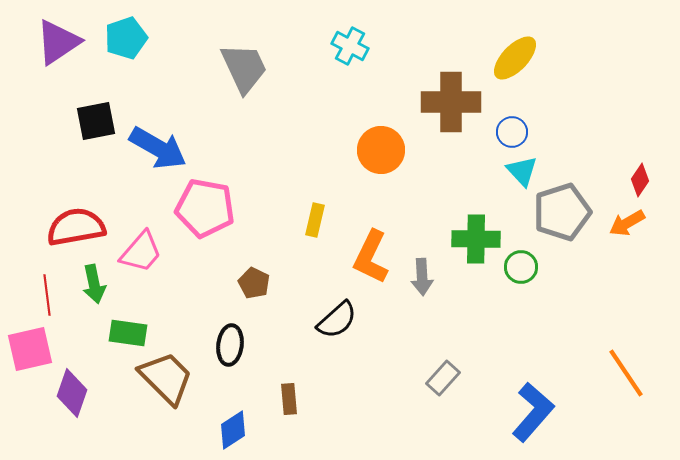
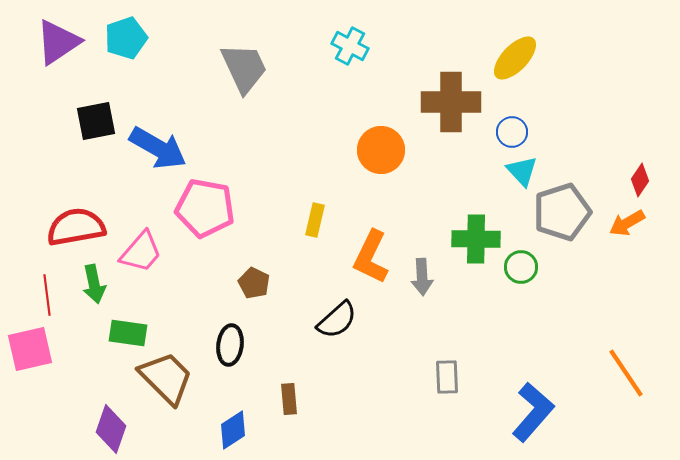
gray rectangle: moved 4 px right, 1 px up; rotated 44 degrees counterclockwise
purple diamond: moved 39 px right, 36 px down
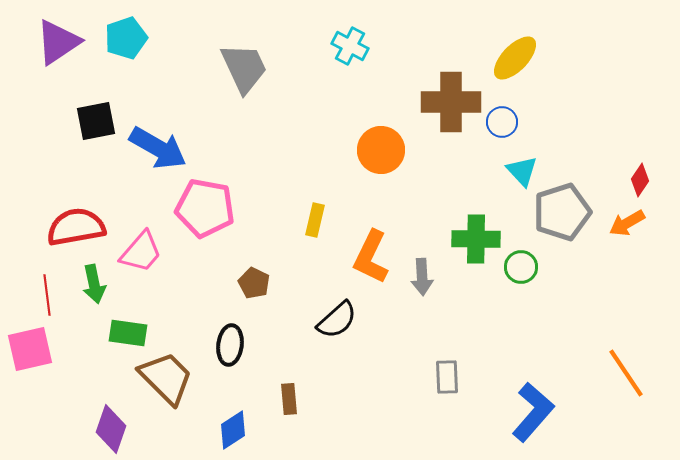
blue circle: moved 10 px left, 10 px up
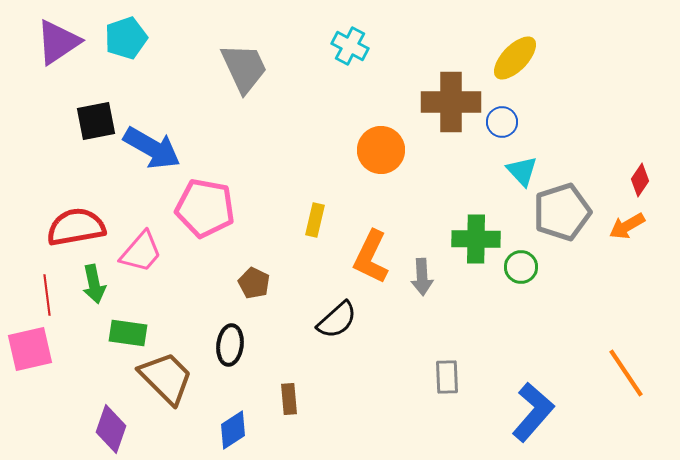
blue arrow: moved 6 px left
orange arrow: moved 3 px down
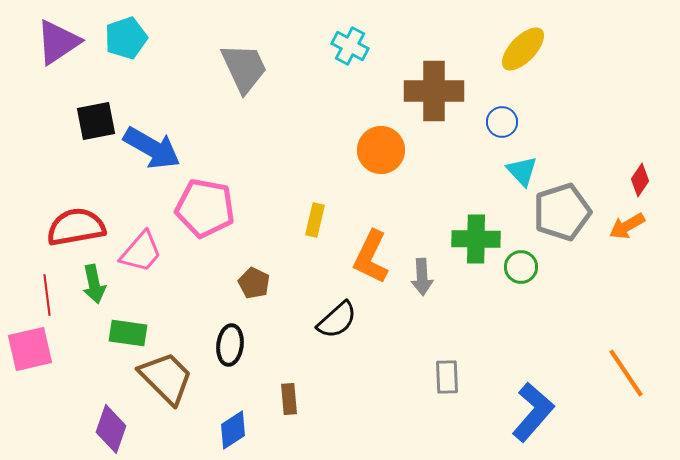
yellow ellipse: moved 8 px right, 9 px up
brown cross: moved 17 px left, 11 px up
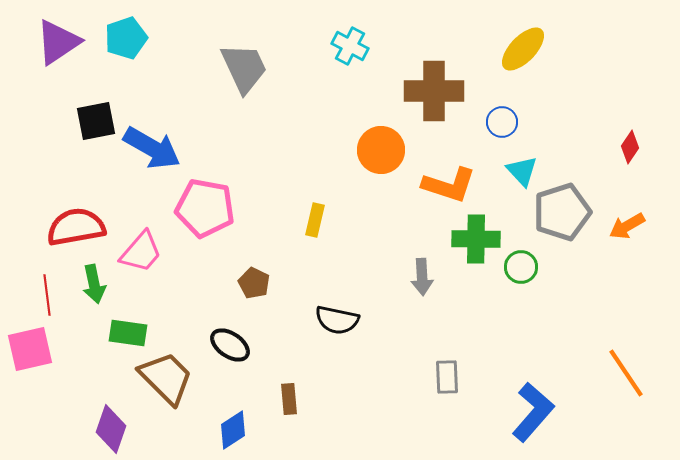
red diamond: moved 10 px left, 33 px up
orange L-shape: moved 78 px right, 72 px up; rotated 98 degrees counterclockwise
black semicircle: rotated 54 degrees clockwise
black ellipse: rotated 63 degrees counterclockwise
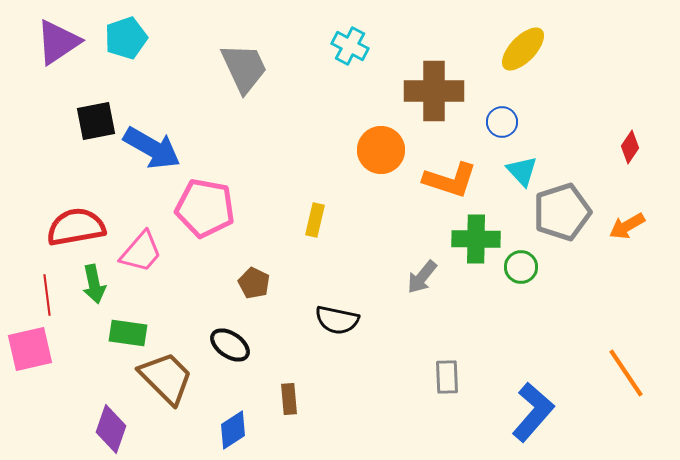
orange L-shape: moved 1 px right, 5 px up
gray arrow: rotated 42 degrees clockwise
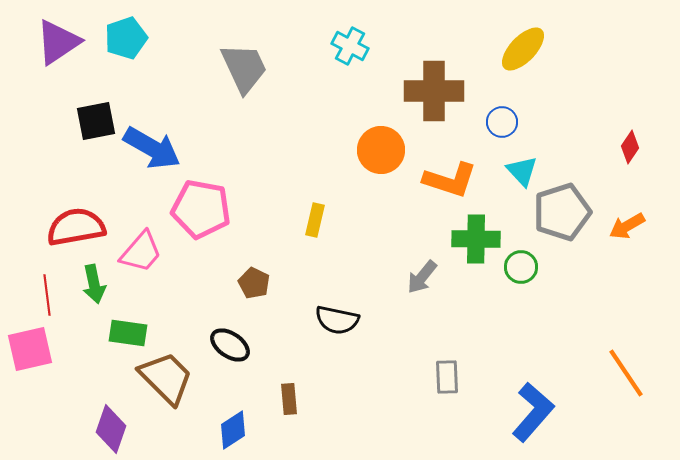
pink pentagon: moved 4 px left, 1 px down
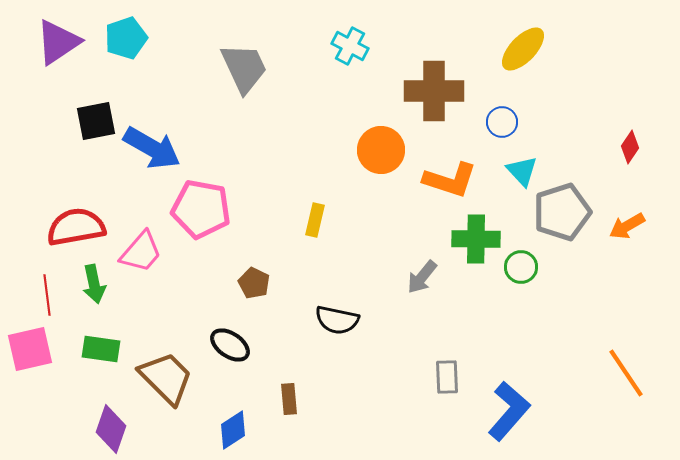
green rectangle: moved 27 px left, 16 px down
blue L-shape: moved 24 px left, 1 px up
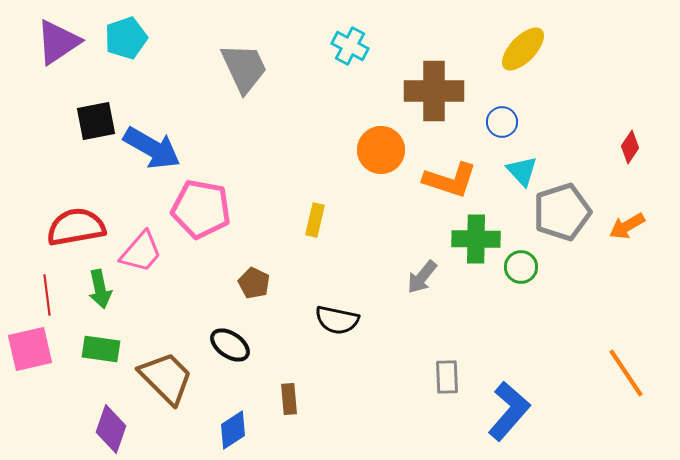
green arrow: moved 6 px right, 5 px down
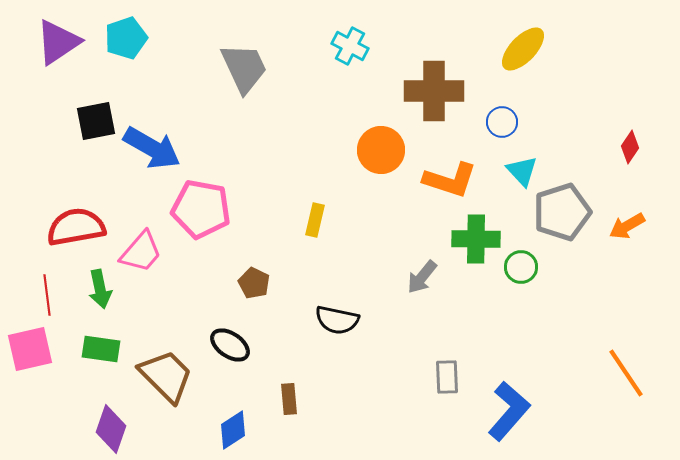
brown trapezoid: moved 2 px up
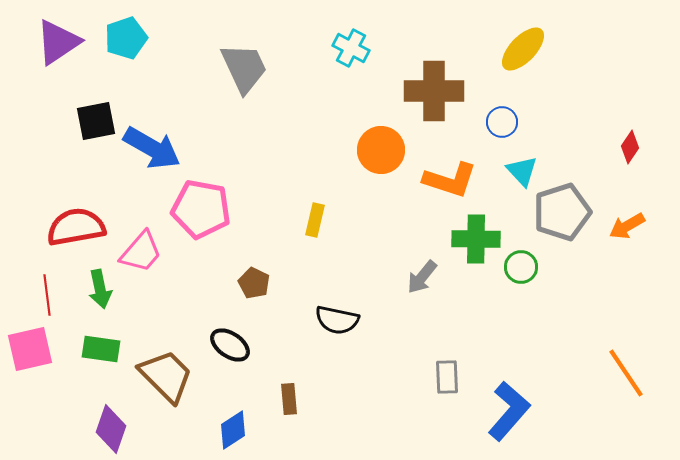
cyan cross: moved 1 px right, 2 px down
